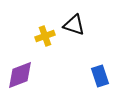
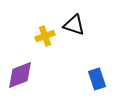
blue rectangle: moved 3 px left, 3 px down
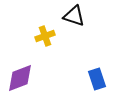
black triangle: moved 9 px up
purple diamond: moved 3 px down
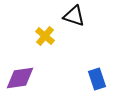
yellow cross: rotated 30 degrees counterclockwise
purple diamond: rotated 12 degrees clockwise
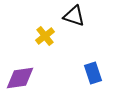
yellow cross: rotated 12 degrees clockwise
blue rectangle: moved 4 px left, 6 px up
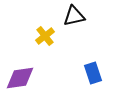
black triangle: rotated 30 degrees counterclockwise
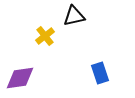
blue rectangle: moved 7 px right
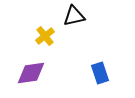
purple diamond: moved 11 px right, 5 px up
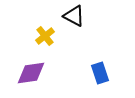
black triangle: rotated 40 degrees clockwise
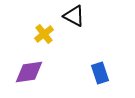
yellow cross: moved 1 px left, 2 px up
purple diamond: moved 2 px left, 1 px up
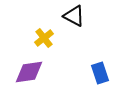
yellow cross: moved 4 px down
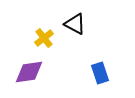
black triangle: moved 1 px right, 8 px down
